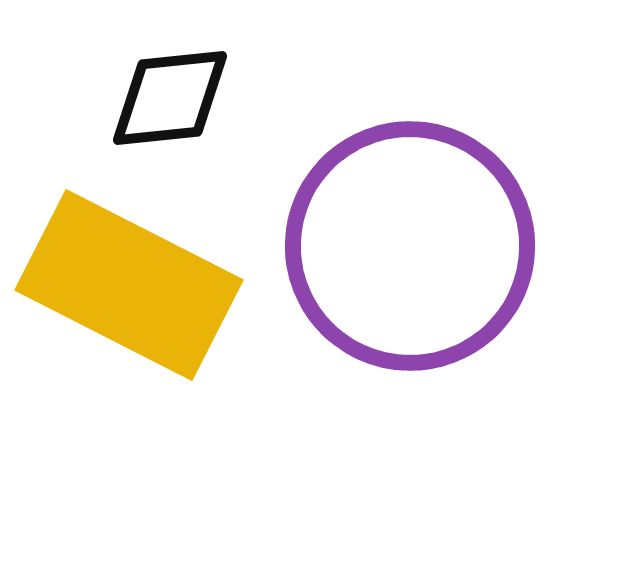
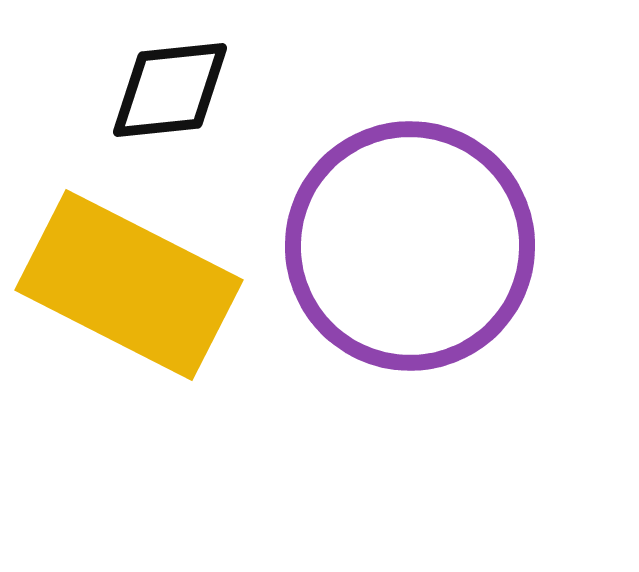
black diamond: moved 8 px up
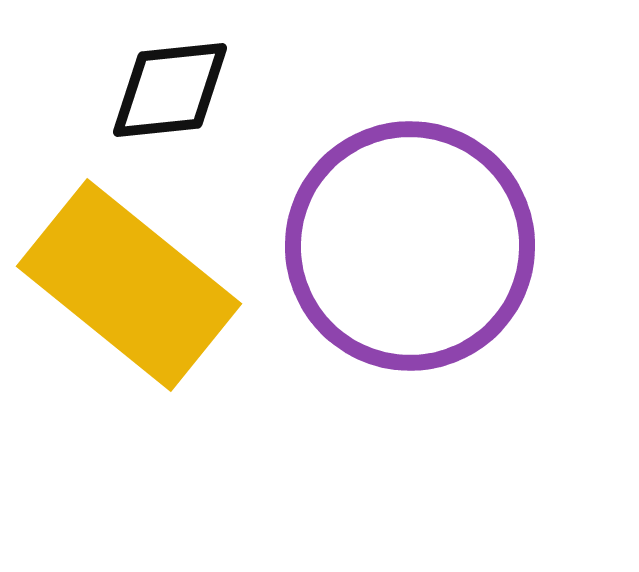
yellow rectangle: rotated 12 degrees clockwise
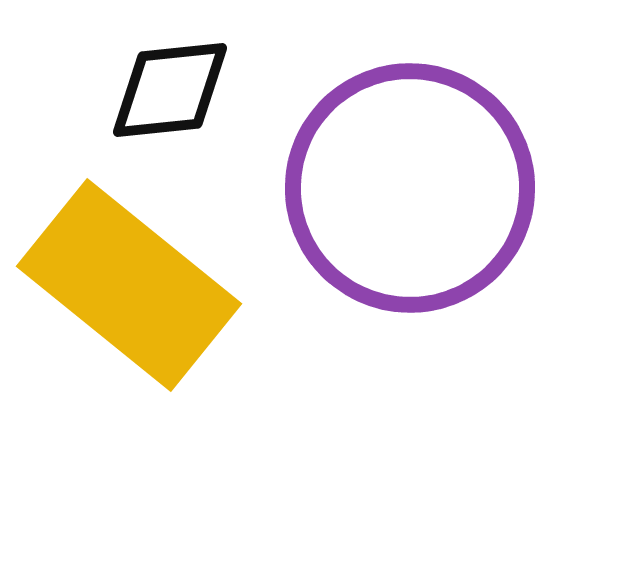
purple circle: moved 58 px up
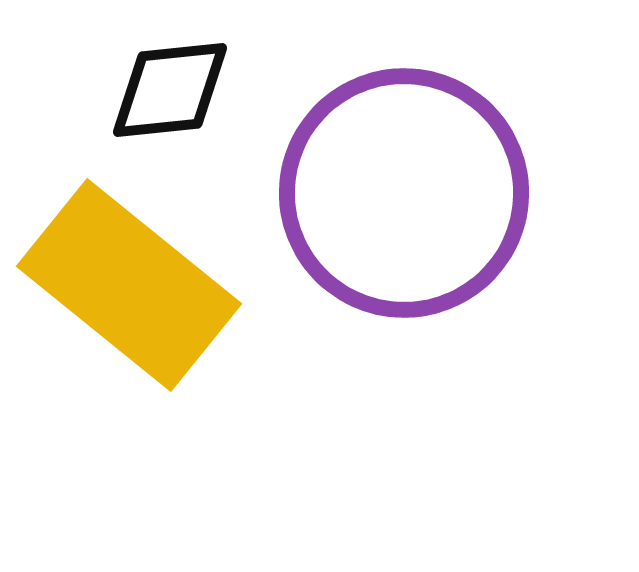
purple circle: moved 6 px left, 5 px down
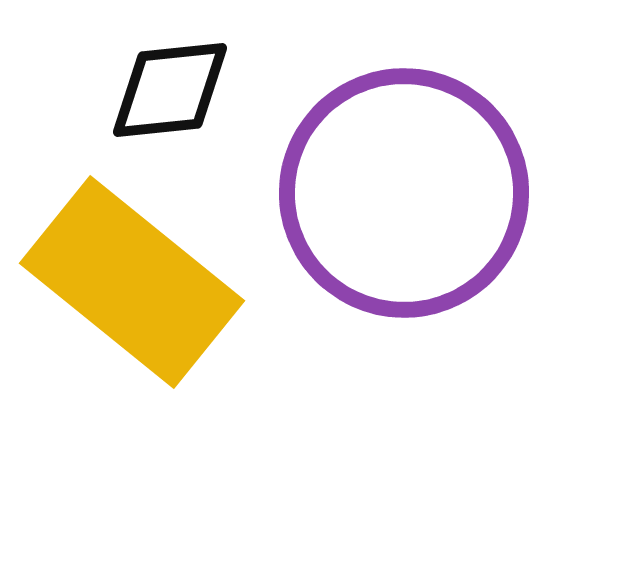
yellow rectangle: moved 3 px right, 3 px up
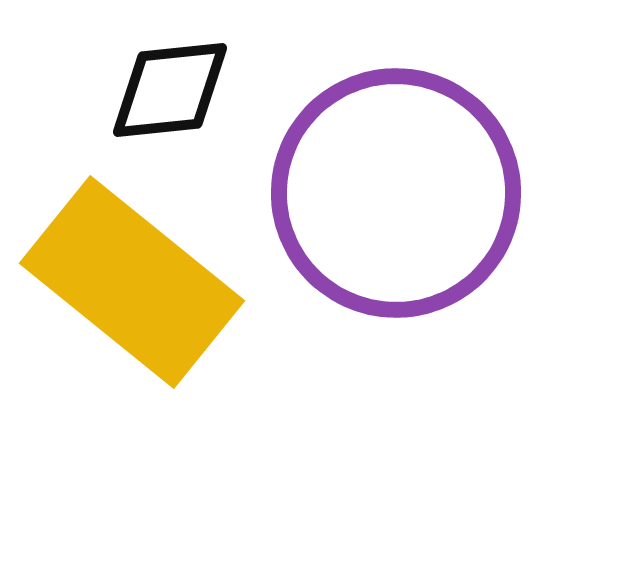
purple circle: moved 8 px left
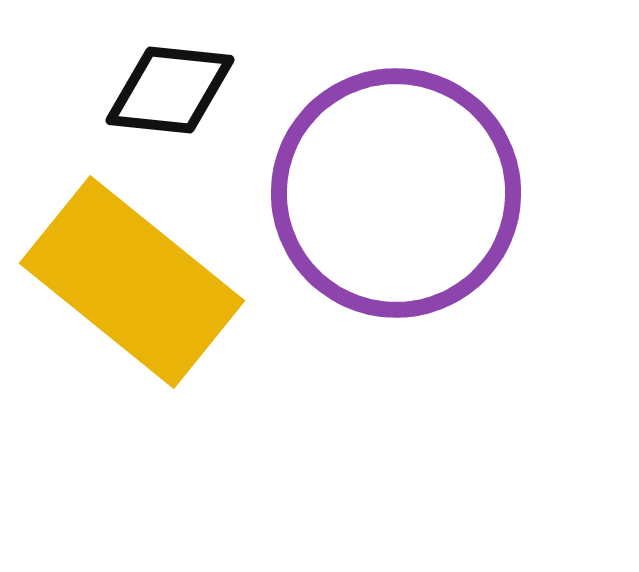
black diamond: rotated 12 degrees clockwise
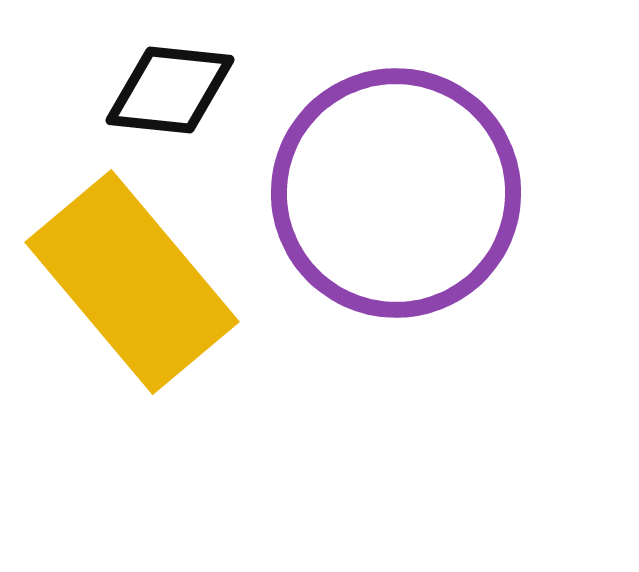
yellow rectangle: rotated 11 degrees clockwise
